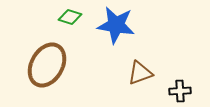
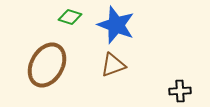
blue star: rotated 12 degrees clockwise
brown triangle: moved 27 px left, 8 px up
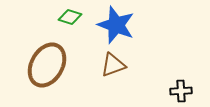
black cross: moved 1 px right
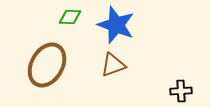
green diamond: rotated 15 degrees counterclockwise
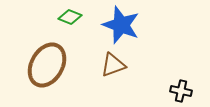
green diamond: rotated 20 degrees clockwise
blue star: moved 5 px right
black cross: rotated 15 degrees clockwise
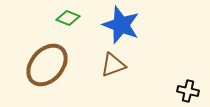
green diamond: moved 2 px left, 1 px down
brown ellipse: rotated 12 degrees clockwise
black cross: moved 7 px right
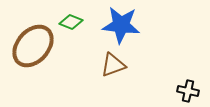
green diamond: moved 3 px right, 4 px down
blue star: rotated 15 degrees counterclockwise
brown ellipse: moved 14 px left, 19 px up
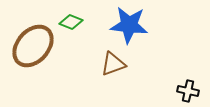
blue star: moved 8 px right
brown triangle: moved 1 px up
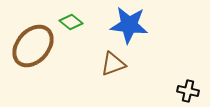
green diamond: rotated 15 degrees clockwise
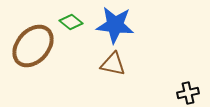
blue star: moved 14 px left
brown triangle: rotated 32 degrees clockwise
black cross: moved 2 px down; rotated 25 degrees counterclockwise
